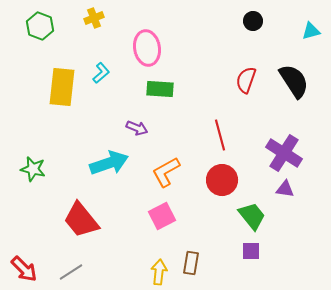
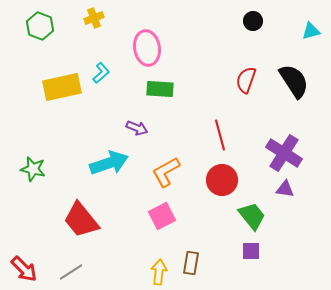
yellow rectangle: rotated 72 degrees clockwise
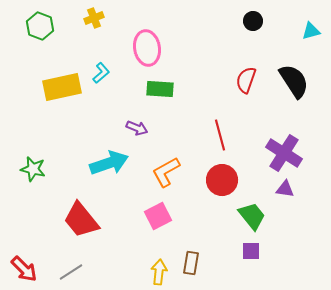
pink square: moved 4 px left
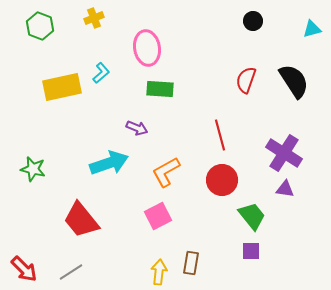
cyan triangle: moved 1 px right, 2 px up
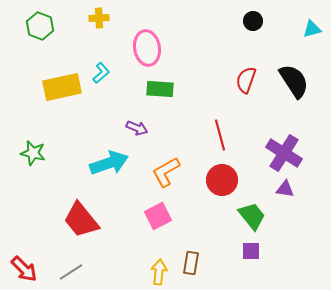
yellow cross: moved 5 px right; rotated 18 degrees clockwise
green star: moved 16 px up
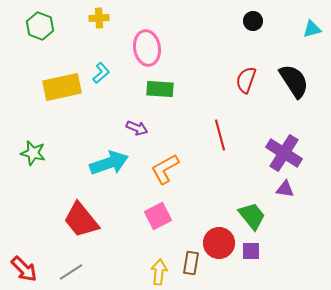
orange L-shape: moved 1 px left, 3 px up
red circle: moved 3 px left, 63 px down
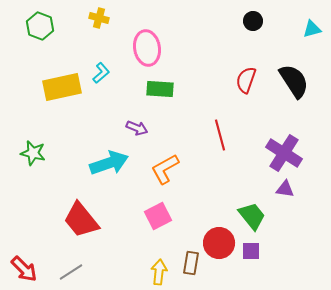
yellow cross: rotated 18 degrees clockwise
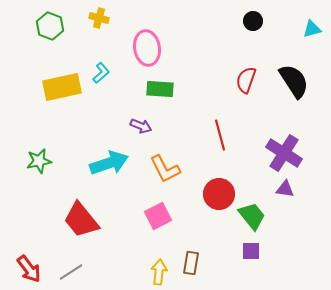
green hexagon: moved 10 px right
purple arrow: moved 4 px right, 2 px up
green star: moved 6 px right, 8 px down; rotated 25 degrees counterclockwise
orange L-shape: rotated 88 degrees counterclockwise
red circle: moved 49 px up
red arrow: moved 5 px right; rotated 8 degrees clockwise
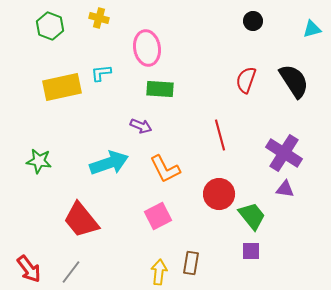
cyan L-shape: rotated 145 degrees counterclockwise
green star: rotated 20 degrees clockwise
gray line: rotated 20 degrees counterclockwise
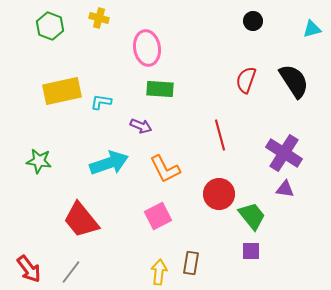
cyan L-shape: moved 29 px down; rotated 15 degrees clockwise
yellow rectangle: moved 4 px down
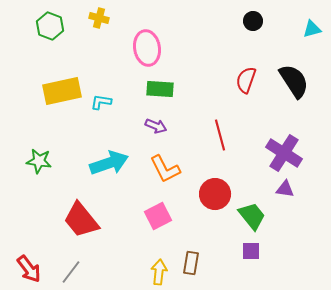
purple arrow: moved 15 px right
red circle: moved 4 px left
